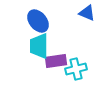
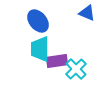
cyan trapezoid: moved 1 px right, 3 px down
purple rectangle: moved 1 px right
cyan cross: rotated 30 degrees counterclockwise
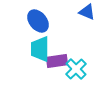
blue triangle: moved 1 px up
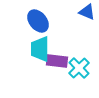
purple rectangle: rotated 15 degrees clockwise
cyan cross: moved 3 px right, 1 px up
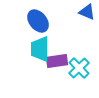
purple rectangle: rotated 15 degrees counterclockwise
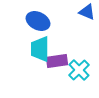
blue ellipse: rotated 25 degrees counterclockwise
cyan cross: moved 2 px down
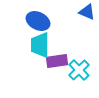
cyan trapezoid: moved 4 px up
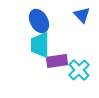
blue triangle: moved 5 px left, 3 px down; rotated 24 degrees clockwise
blue ellipse: moved 1 px right; rotated 35 degrees clockwise
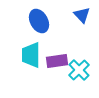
cyan trapezoid: moved 9 px left, 10 px down
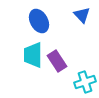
cyan trapezoid: moved 2 px right
purple rectangle: rotated 65 degrees clockwise
cyan cross: moved 6 px right, 12 px down; rotated 25 degrees clockwise
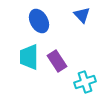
cyan trapezoid: moved 4 px left, 2 px down
